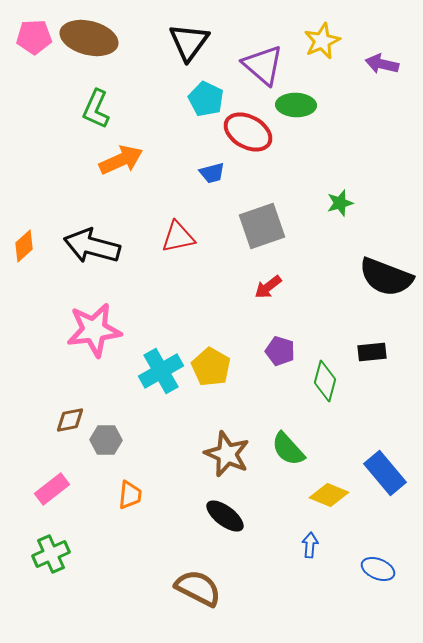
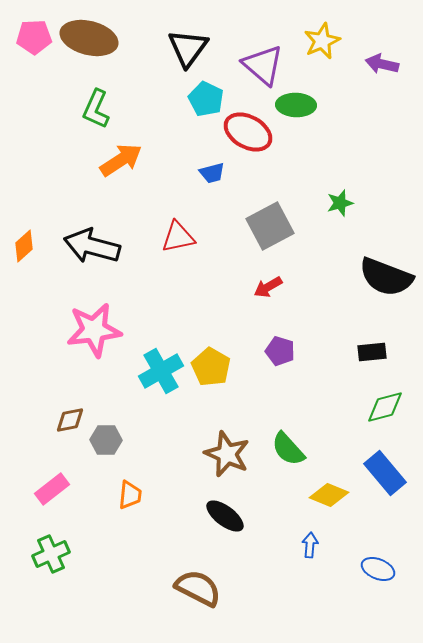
black triangle: moved 1 px left, 6 px down
orange arrow: rotated 9 degrees counterclockwise
gray square: moved 8 px right; rotated 9 degrees counterclockwise
red arrow: rotated 8 degrees clockwise
green diamond: moved 60 px right, 26 px down; rotated 60 degrees clockwise
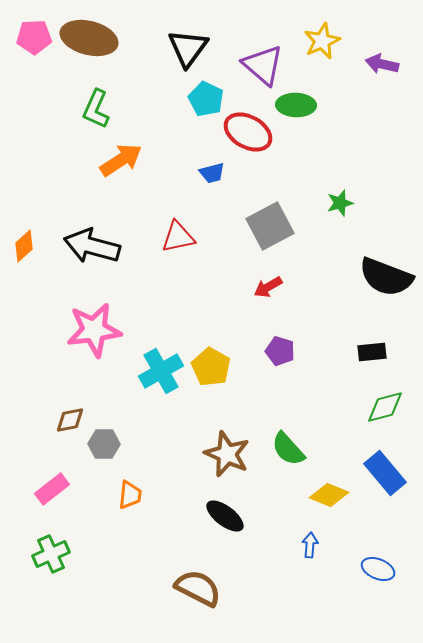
gray hexagon: moved 2 px left, 4 px down
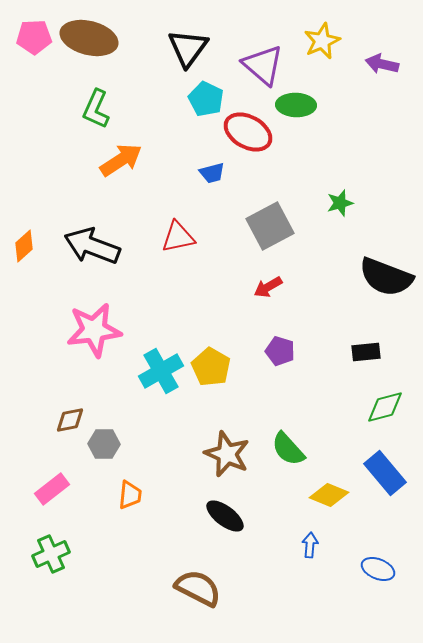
black arrow: rotated 6 degrees clockwise
black rectangle: moved 6 px left
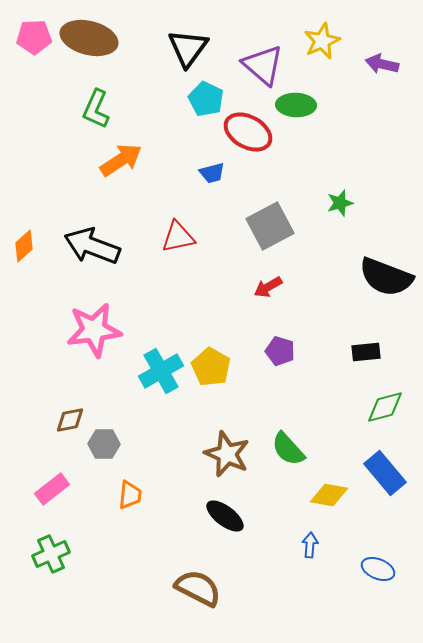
yellow diamond: rotated 12 degrees counterclockwise
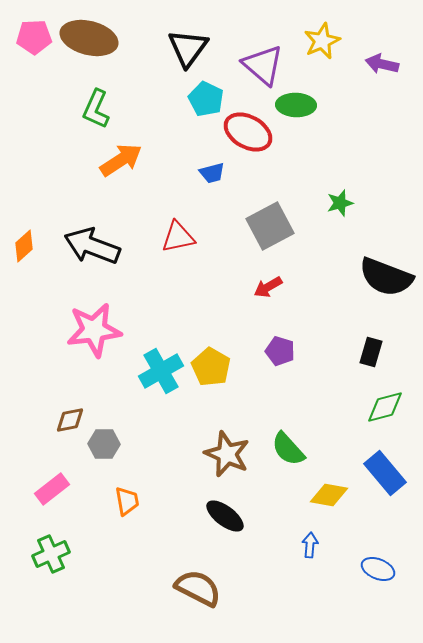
black rectangle: moved 5 px right; rotated 68 degrees counterclockwise
orange trapezoid: moved 3 px left, 6 px down; rotated 16 degrees counterclockwise
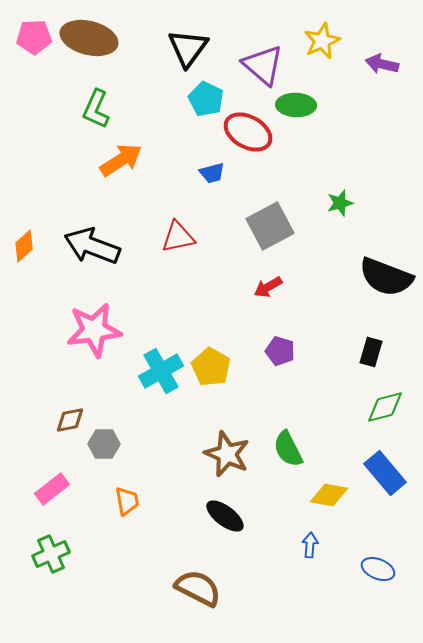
green semicircle: rotated 15 degrees clockwise
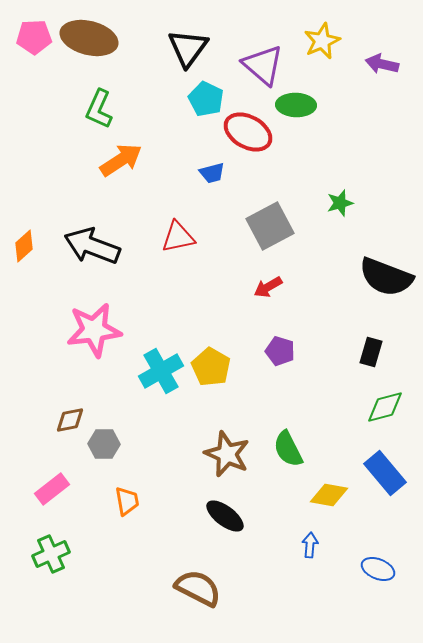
green L-shape: moved 3 px right
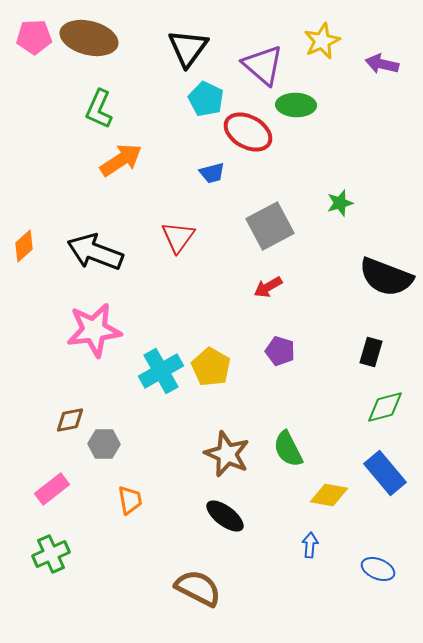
red triangle: rotated 42 degrees counterclockwise
black arrow: moved 3 px right, 6 px down
orange trapezoid: moved 3 px right, 1 px up
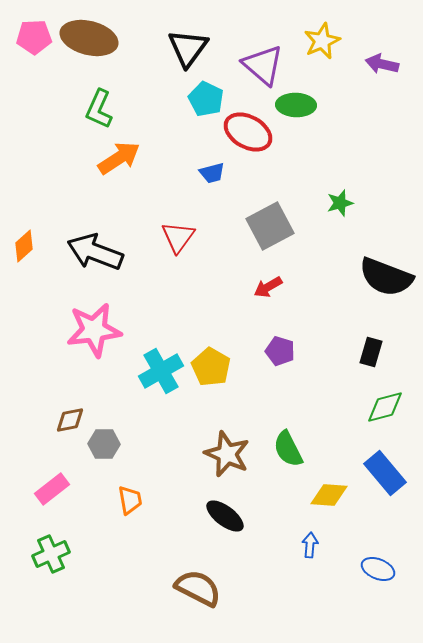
orange arrow: moved 2 px left, 2 px up
yellow diamond: rotated 6 degrees counterclockwise
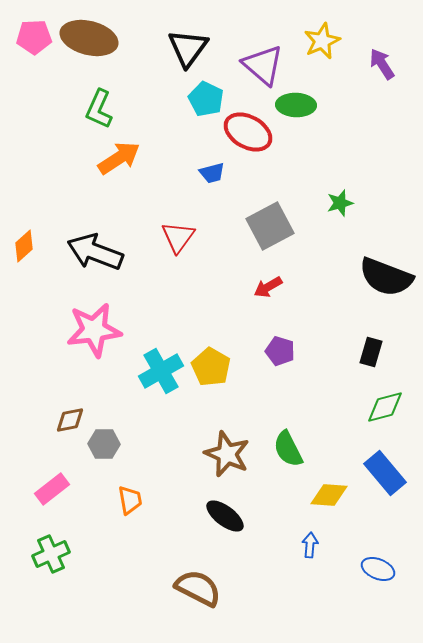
purple arrow: rotated 44 degrees clockwise
